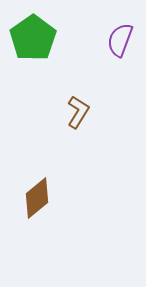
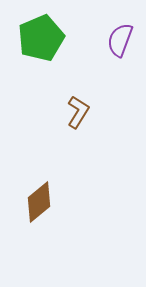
green pentagon: moved 8 px right; rotated 12 degrees clockwise
brown diamond: moved 2 px right, 4 px down
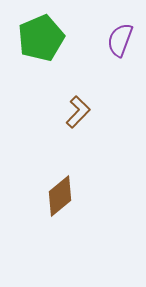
brown L-shape: rotated 12 degrees clockwise
brown diamond: moved 21 px right, 6 px up
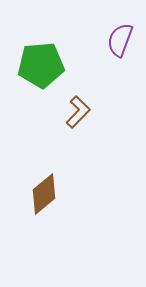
green pentagon: moved 27 px down; rotated 18 degrees clockwise
brown diamond: moved 16 px left, 2 px up
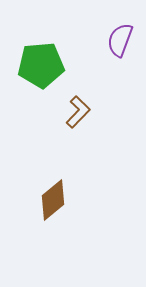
brown diamond: moved 9 px right, 6 px down
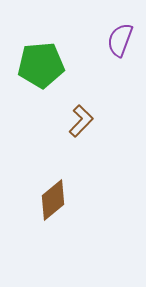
brown L-shape: moved 3 px right, 9 px down
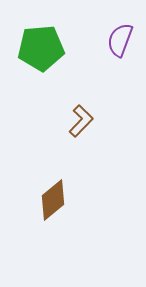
green pentagon: moved 17 px up
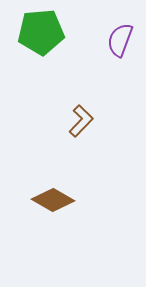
green pentagon: moved 16 px up
brown diamond: rotated 69 degrees clockwise
